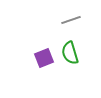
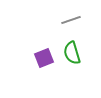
green semicircle: moved 2 px right
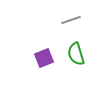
green semicircle: moved 4 px right, 1 px down
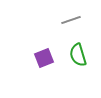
green semicircle: moved 2 px right, 1 px down
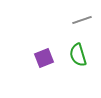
gray line: moved 11 px right
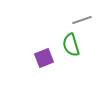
green semicircle: moved 7 px left, 10 px up
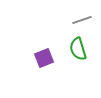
green semicircle: moved 7 px right, 4 px down
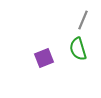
gray line: moved 1 px right; rotated 48 degrees counterclockwise
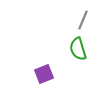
purple square: moved 16 px down
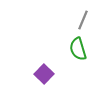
purple square: rotated 24 degrees counterclockwise
